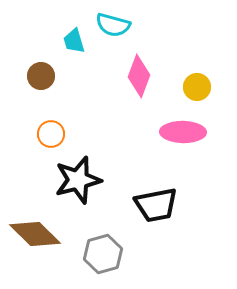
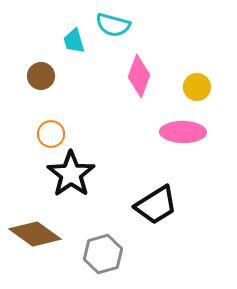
black star: moved 7 px left, 6 px up; rotated 21 degrees counterclockwise
black trapezoid: rotated 21 degrees counterclockwise
brown diamond: rotated 9 degrees counterclockwise
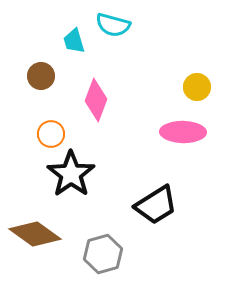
pink diamond: moved 43 px left, 24 px down
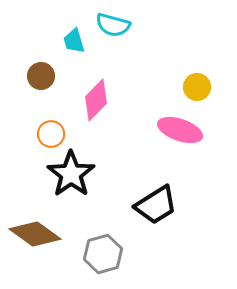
pink diamond: rotated 24 degrees clockwise
pink ellipse: moved 3 px left, 2 px up; rotated 18 degrees clockwise
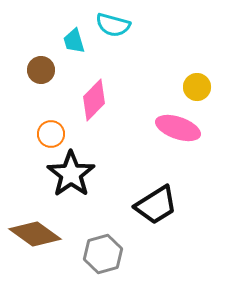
brown circle: moved 6 px up
pink diamond: moved 2 px left
pink ellipse: moved 2 px left, 2 px up
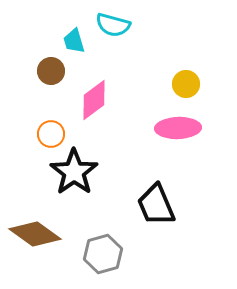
brown circle: moved 10 px right, 1 px down
yellow circle: moved 11 px left, 3 px up
pink diamond: rotated 9 degrees clockwise
pink ellipse: rotated 21 degrees counterclockwise
black star: moved 3 px right, 2 px up
black trapezoid: rotated 99 degrees clockwise
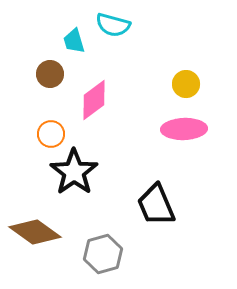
brown circle: moved 1 px left, 3 px down
pink ellipse: moved 6 px right, 1 px down
brown diamond: moved 2 px up
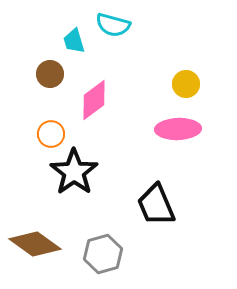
pink ellipse: moved 6 px left
brown diamond: moved 12 px down
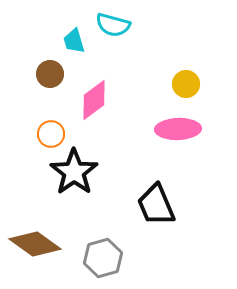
gray hexagon: moved 4 px down
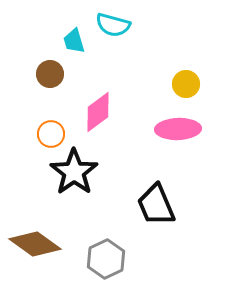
pink diamond: moved 4 px right, 12 px down
gray hexagon: moved 3 px right, 1 px down; rotated 9 degrees counterclockwise
